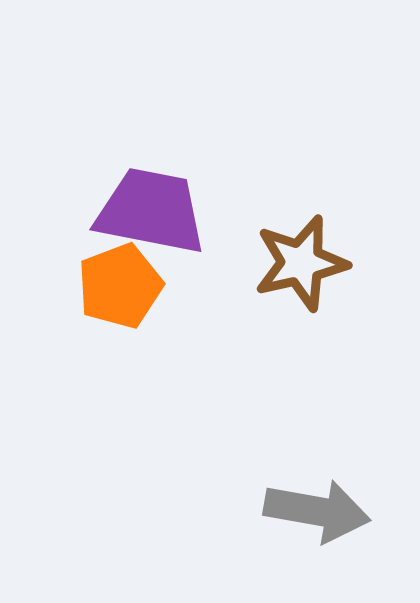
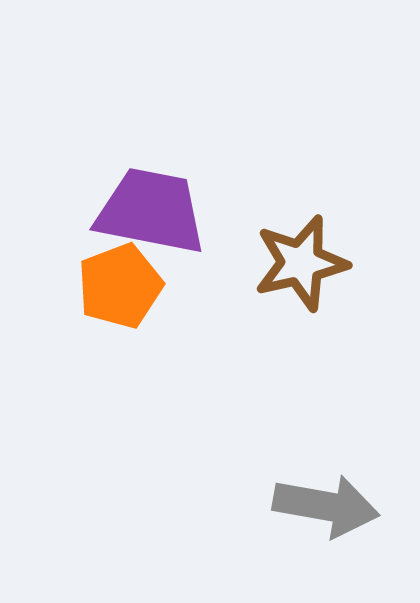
gray arrow: moved 9 px right, 5 px up
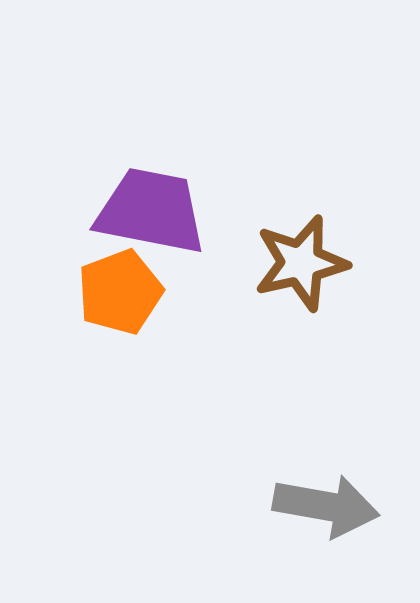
orange pentagon: moved 6 px down
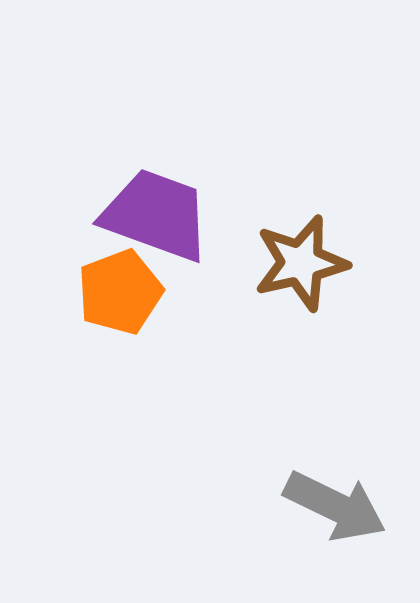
purple trapezoid: moved 5 px right, 4 px down; rotated 9 degrees clockwise
gray arrow: moved 9 px right; rotated 16 degrees clockwise
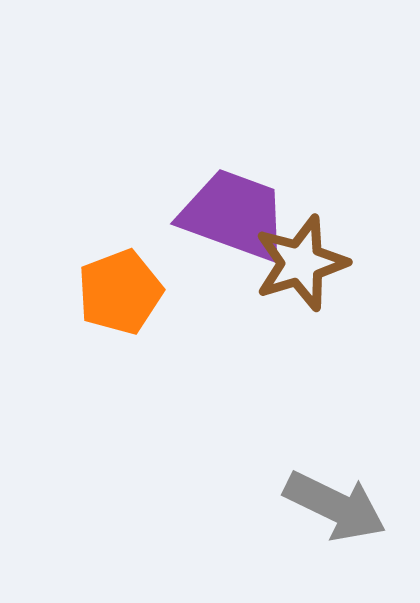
purple trapezoid: moved 78 px right
brown star: rotated 4 degrees counterclockwise
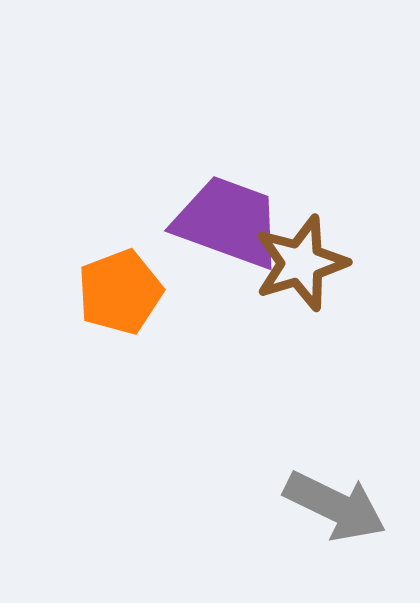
purple trapezoid: moved 6 px left, 7 px down
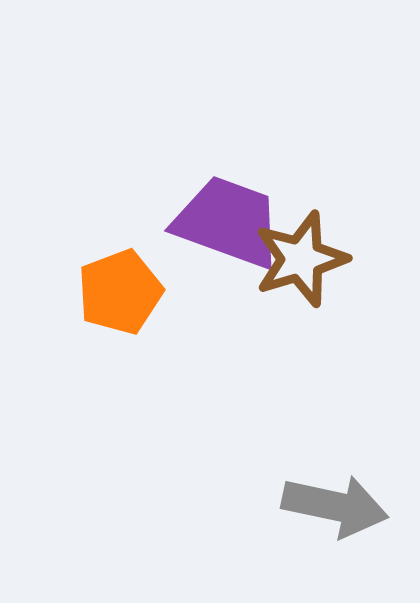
brown star: moved 4 px up
gray arrow: rotated 14 degrees counterclockwise
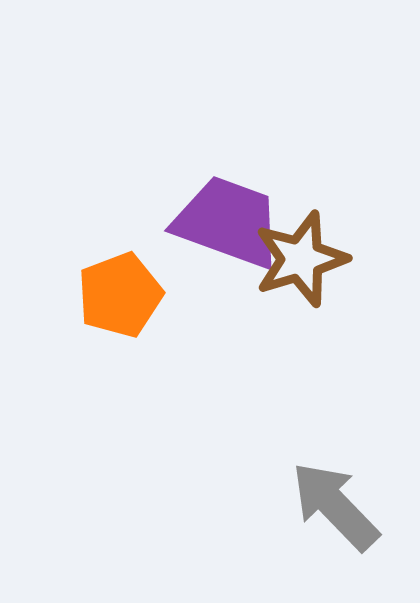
orange pentagon: moved 3 px down
gray arrow: rotated 146 degrees counterclockwise
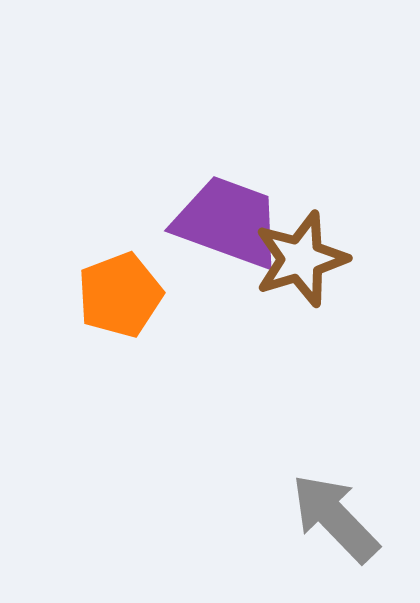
gray arrow: moved 12 px down
